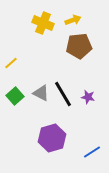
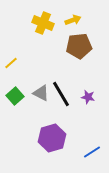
black line: moved 2 px left
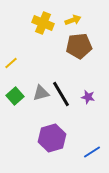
gray triangle: rotated 42 degrees counterclockwise
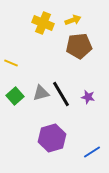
yellow line: rotated 64 degrees clockwise
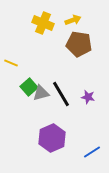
brown pentagon: moved 2 px up; rotated 15 degrees clockwise
green square: moved 14 px right, 9 px up
purple hexagon: rotated 8 degrees counterclockwise
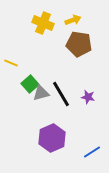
green square: moved 1 px right, 3 px up
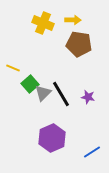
yellow arrow: rotated 21 degrees clockwise
yellow line: moved 2 px right, 5 px down
gray triangle: moved 2 px right; rotated 30 degrees counterclockwise
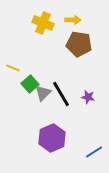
blue line: moved 2 px right
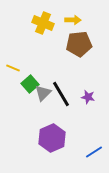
brown pentagon: rotated 15 degrees counterclockwise
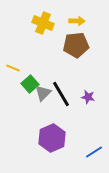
yellow arrow: moved 4 px right, 1 px down
brown pentagon: moved 3 px left, 1 px down
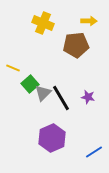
yellow arrow: moved 12 px right
black line: moved 4 px down
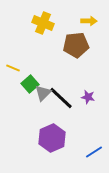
black line: rotated 16 degrees counterclockwise
